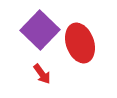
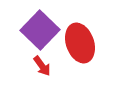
red arrow: moved 8 px up
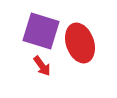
purple square: moved 1 px right, 1 px down; rotated 27 degrees counterclockwise
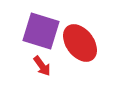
red ellipse: rotated 18 degrees counterclockwise
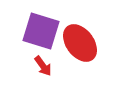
red arrow: moved 1 px right
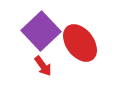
purple square: rotated 30 degrees clockwise
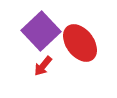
red arrow: rotated 75 degrees clockwise
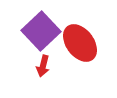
red arrow: rotated 25 degrees counterclockwise
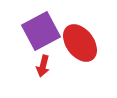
purple square: rotated 15 degrees clockwise
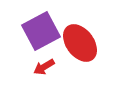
red arrow: moved 1 px right, 1 px down; rotated 45 degrees clockwise
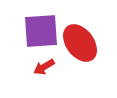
purple square: rotated 24 degrees clockwise
